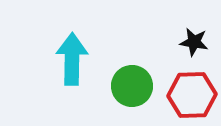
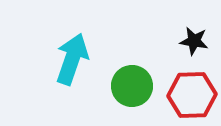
black star: moved 1 px up
cyan arrow: rotated 18 degrees clockwise
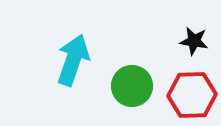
cyan arrow: moved 1 px right, 1 px down
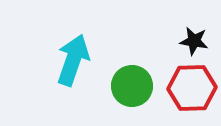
red hexagon: moved 7 px up
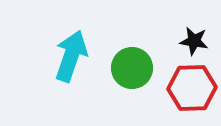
cyan arrow: moved 2 px left, 4 px up
green circle: moved 18 px up
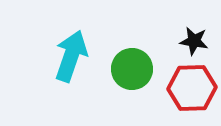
green circle: moved 1 px down
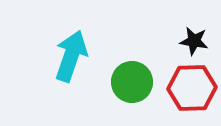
green circle: moved 13 px down
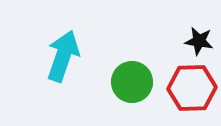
black star: moved 5 px right
cyan arrow: moved 8 px left
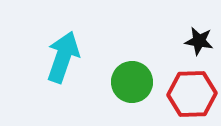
cyan arrow: moved 1 px down
red hexagon: moved 6 px down
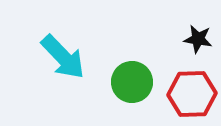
black star: moved 1 px left, 2 px up
cyan arrow: rotated 117 degrees clockwise
